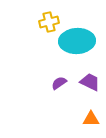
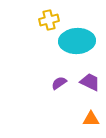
yellow cross: moved 2 px up
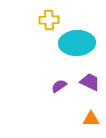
yellow cross: rotated 12 degrees clockwise
cyan ellipse: moved 2 px down
purple semicircle: moved 3 px down
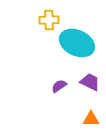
cyan ellipse: rotated 28 degrees clockwise
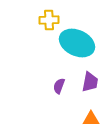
purple trapezoid: rotated 75 degrees clockwise
purple semicircle: rotated 35 degrees counterclockwise
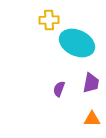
purple trapezoid: moved 1 px right, 1 px down
purple semicircle: moved 3 px down
orange triangle: moved 1 px right
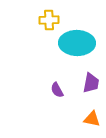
cyan ellipse: rotated 24 degrees counterclockwise
purple semicircle: moved 2 px left, 1 px down; rotated 49 degrees counterclockwise
orange triangle: rotated 12 degrees clockwise
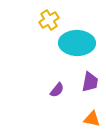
yellow cross: rotated 30 degrees counterclockwise
purple trapezoid: moved 1 px left, 1 px up
purple semicircle: rotated 112 degrees counterclockwise
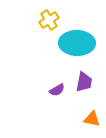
purple trapezoid: moved 6 px left
purple semicircle: rotated 21 degrees clockwise
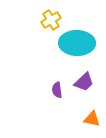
yellow cross: moved 2 px right
purple trapezoid: rotated 35 degrees clockwise
purple semicircle: rotated 112 degrees clockwise
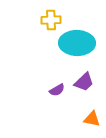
yellow cross: rotated 30 degrees clockwise
purple semicircle: rotated 112 degrees counterclockwise
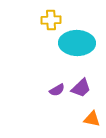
purple trapezoid: moved 3 px left, 6 px down
